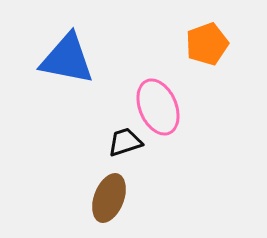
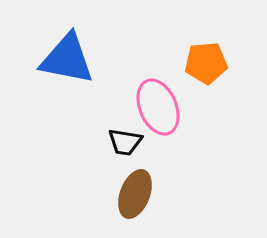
orange pentagon: moved 1 px left, 19 px down; rotated 15 degrees clockwise
black trapezoid: rotated 153 degrees counterclockwise
brown ellipse: moved 26 px right, 4 px up
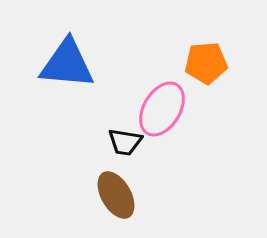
blue triangle: moved 5 px down; rotated 6 degrees counterclockwise
pink ellipse: moved 4 px right, 2 px down; rotated 54 degrees clockwise
brown ellipse: moved 19 px left, 1 px down; rotated 51 degrees counterclockwise
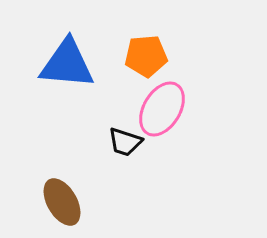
orange pentagon: moved 60 px left, 7 px up
black trapezoid: rotated 9 degrees clockwise
brown ellipse: moved 54 px left, 7 px down
